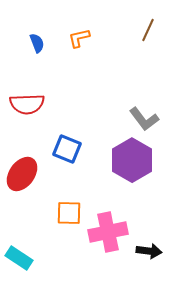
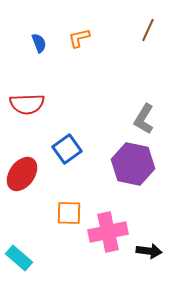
blue semicircle: moved 2 px right
gray L-shape: rotated 68 degrees clockwise
blue square: rotated 32 degrees clockwise
purple hexagon: moved 1 px right, 4 px down; rotated 18 degrees counterclockwise
cyan rectangle: rotated 8 degrees clockwise
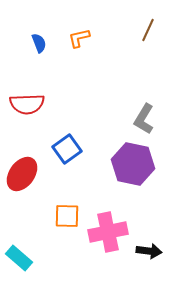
orange square: moved 2 px left, 3 px down
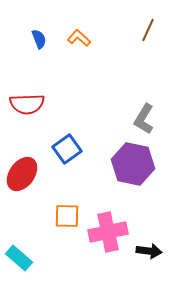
orange L-shape: rotated 55 degrees clockwise
blue semicircle: moved 4 px up
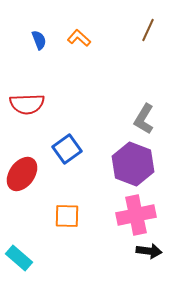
blue semicircle: moved 1 px down
purple hexagon: rotated 9 degrees clockwise
pink cross: moved 28 px right, 17 px up
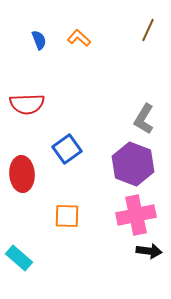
red ellipse: rotated 40 degrees counterclockwise
